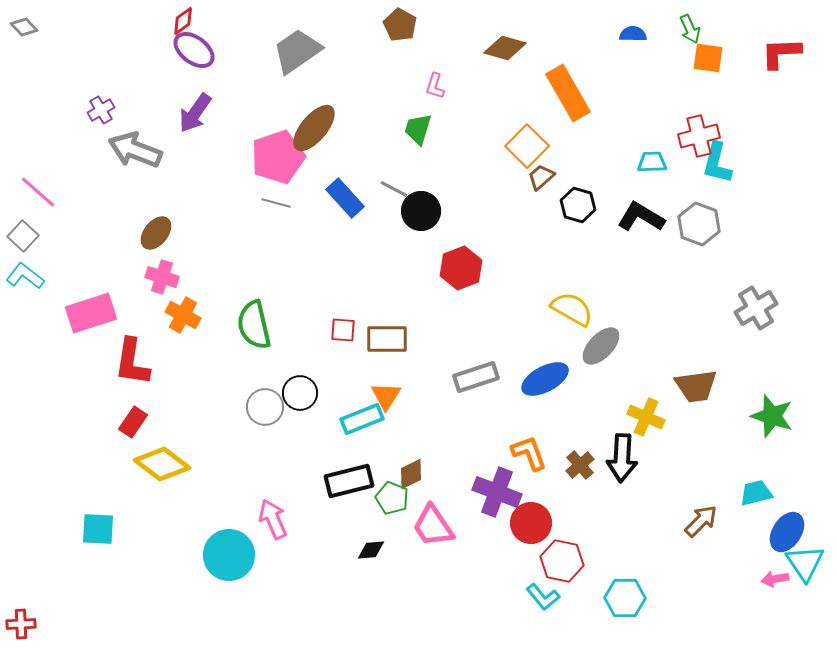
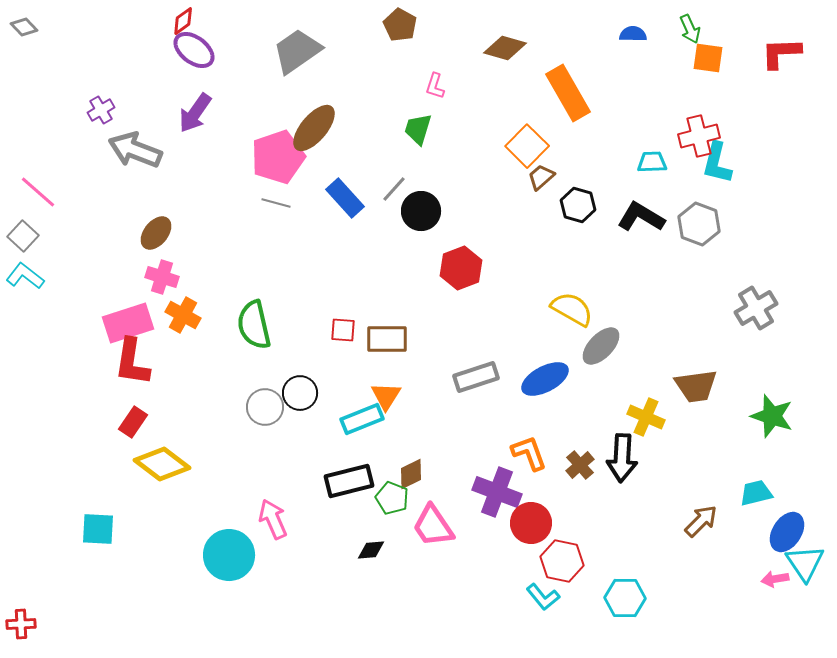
gray line at (394, 189): rotated 76 degrees counterclockwise
pink rectangle at (91, 313): moved 37 px right, 10 px down
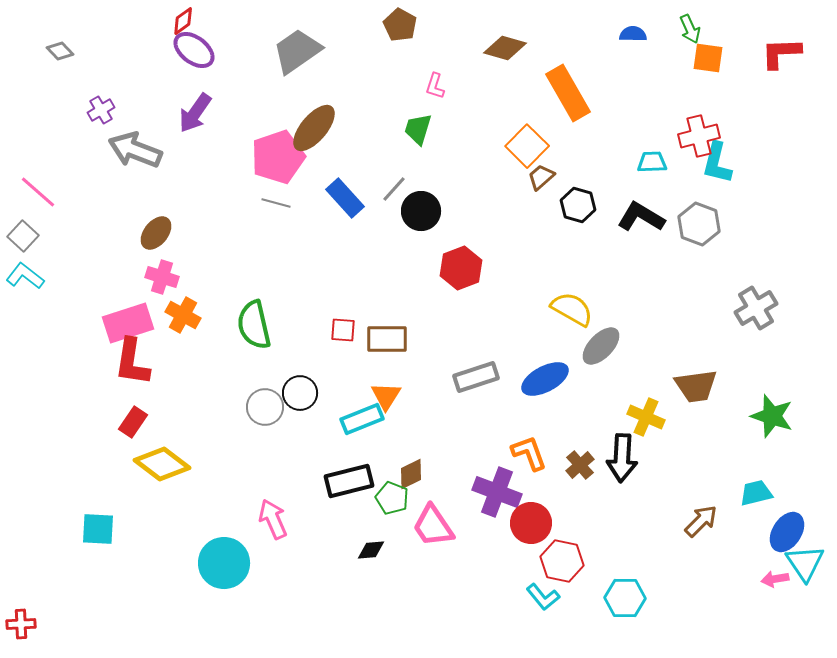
gray diamond at (24, 27): moved 36 px right, 24 px down
cyan circle at (229, 555): moved 5 px left, 8 px down
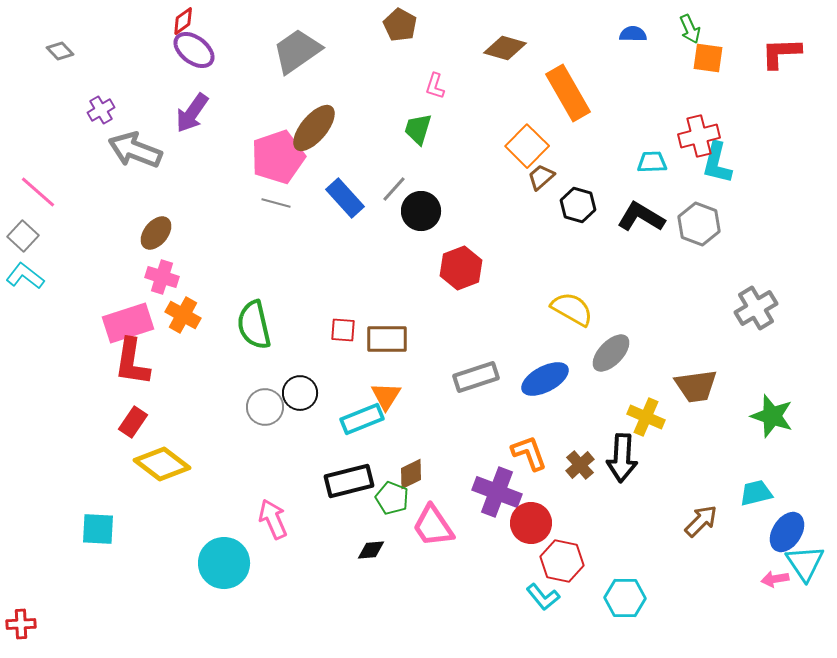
purple arrow at (195, 113): moved 3 px left
gray ellipse at (601, 346): moved 10 px right, 7 px down
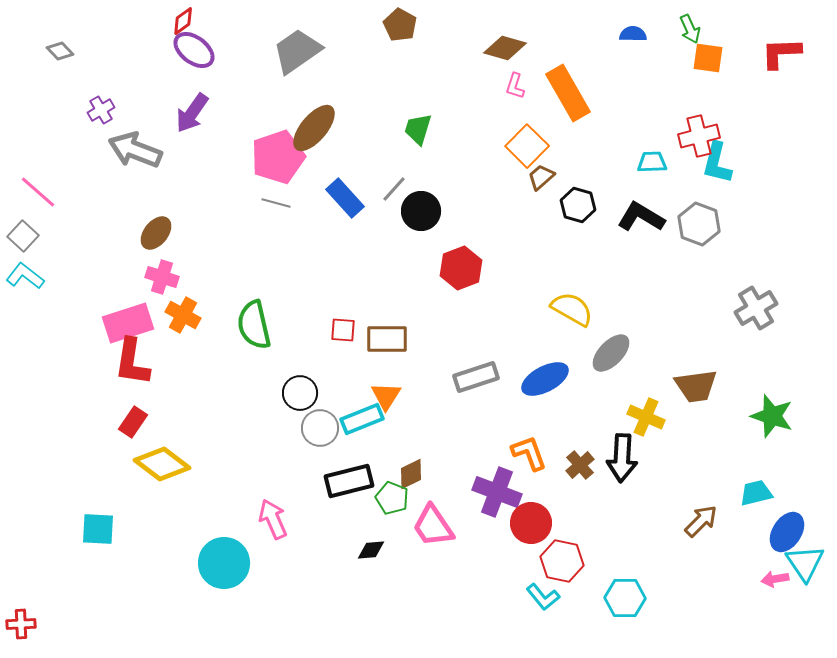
pink L-shape at (435, 86): moved 80 px right
gray circle at (265, 407): moved 55 px right, 21 px down
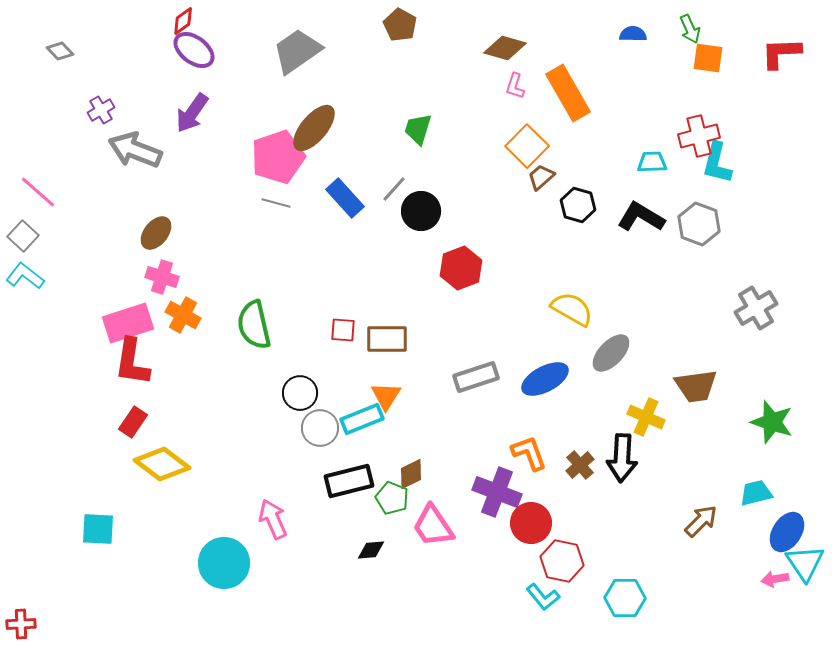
green star at (772, 416): moved 6 px down
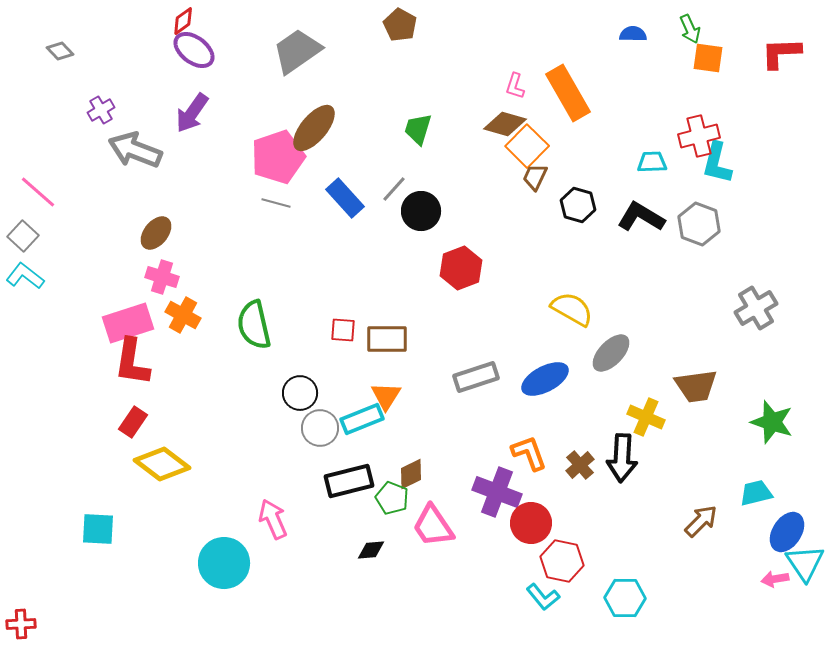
brown diamond at (505, 48): moved 76 px down
brown trapezoid at (541, 177): moved 6 px left; rotated 24 degrees counterclockwise
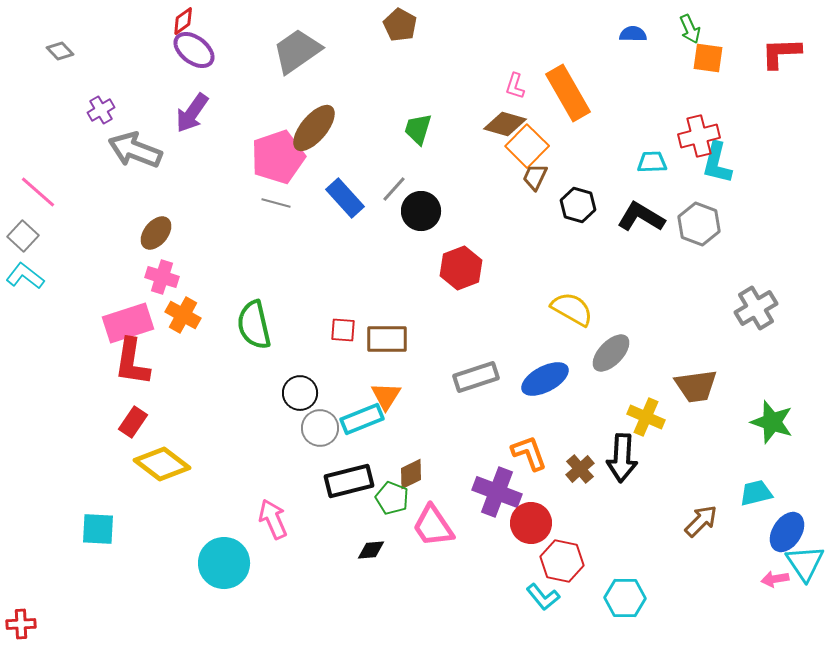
brown cross at (580, 465): moved 4 px down
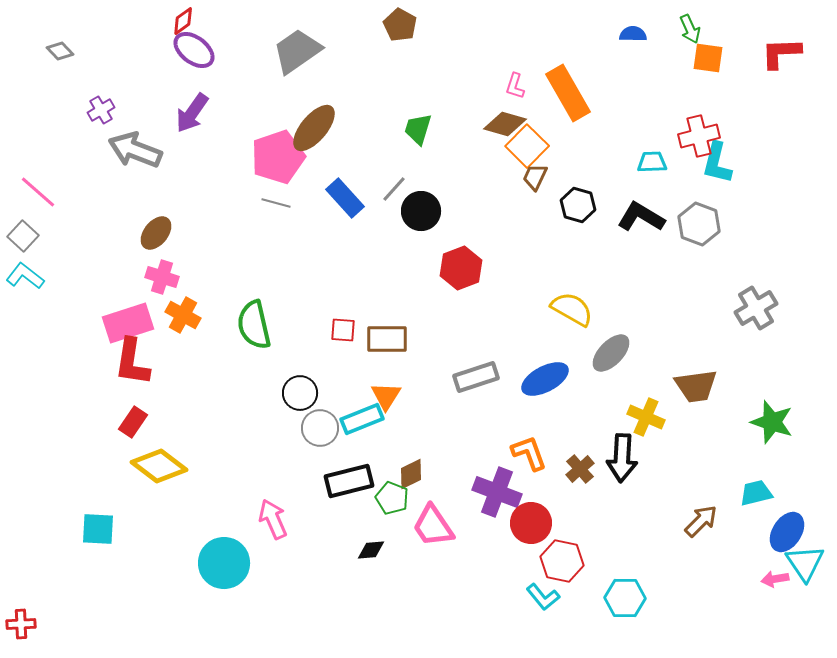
yellow diamond at (162, 464): moved 3 px left, 2 px down
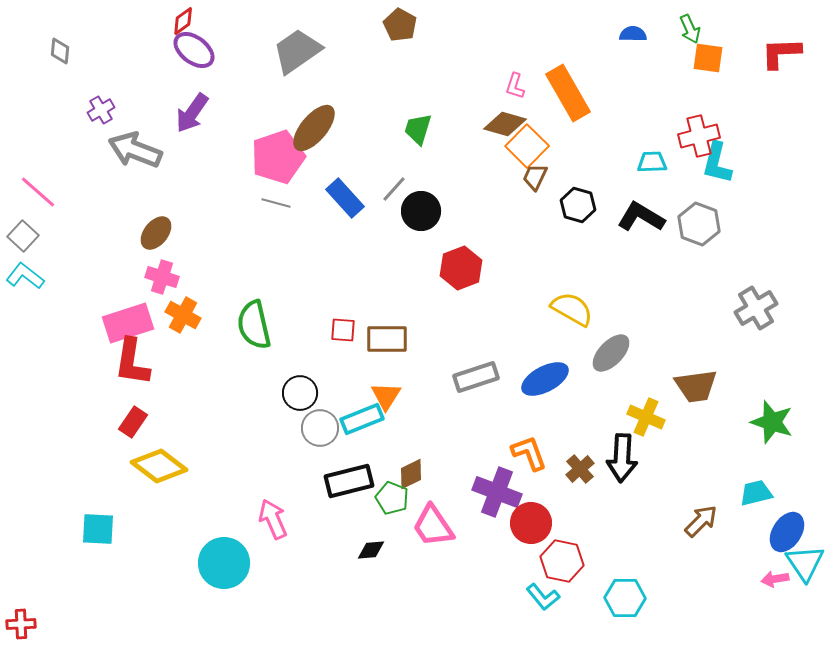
gray diamond at (60, 51): rotated 48 degrees clockwise
